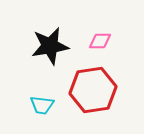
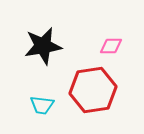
pink diamond: moved 11 px right, 5 px down
black star: moved 7 px left
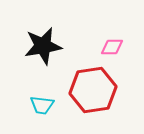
pink diamond: moved 1 px right, 1 px down
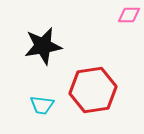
pink diamond: moved 17 px right, 32 px up
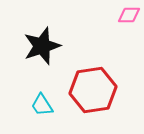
black star: moved 1 px left; rotated 9 degrees counterclockwise
cyan trapezoid: rotated 50 degrees clockwise
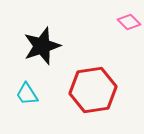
pink diamond: moved 7 px down; rotated 45 degrees clockwise
cyan trapezoid: moved 15 px left, 11 px up
